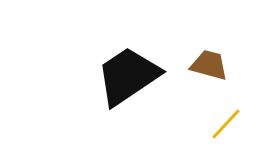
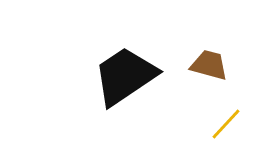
black trapezoid: moved 3 px left
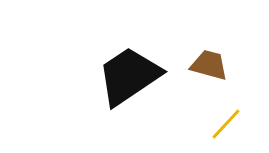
black trapezoid: moved 4 px right
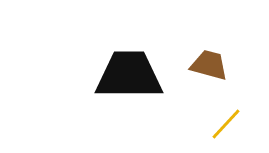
black trapezoid: moved 1 px up; rotated 34 degrees clockwise
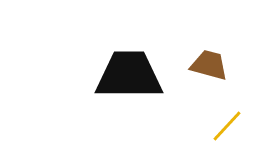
yellow line: moved 1 px right, 2 px down
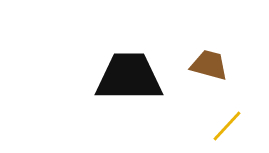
black trapezoid: moved 2 px down
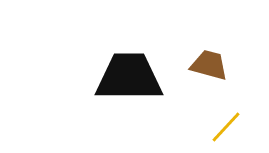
yellow line: moved 1 px left, 1 px down
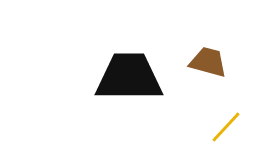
brown trapezoid: moved 1 px left, 3 px up
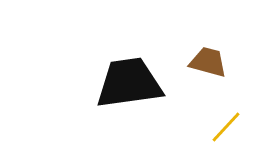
black trapezoid: moved 6 px down; rotated 8 degrees counterclockwise
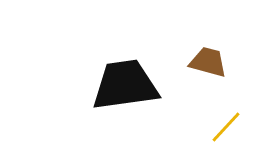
black trapezoid: moved 4 px left, 2 px down
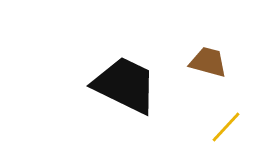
black trapezoid: rotated 34 degrees clockwise
